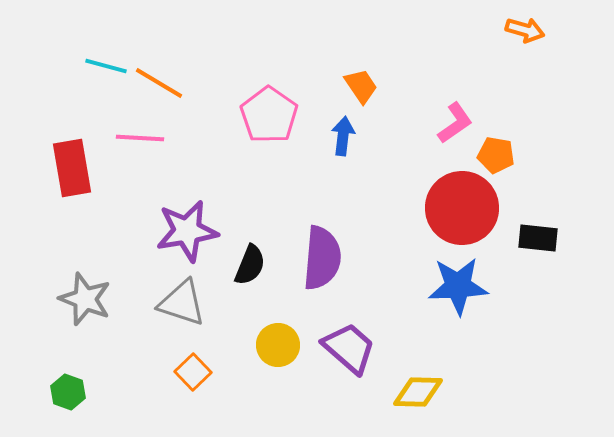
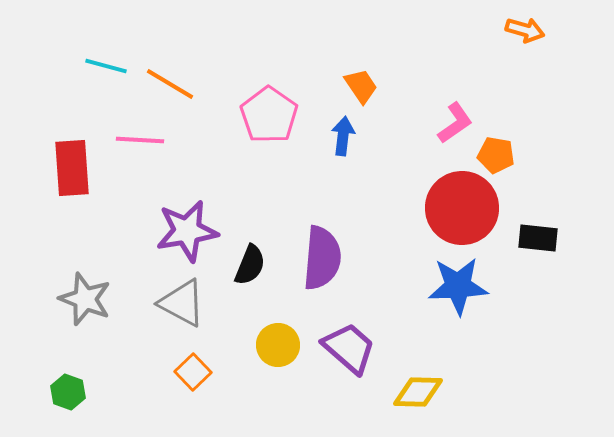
orange line: moved 11 px right, 1 px down
pink line: moved 2 px down
red rectangle: rotated 6 degrees clockwise
gray triangle: rotated 10 degrees clockwise
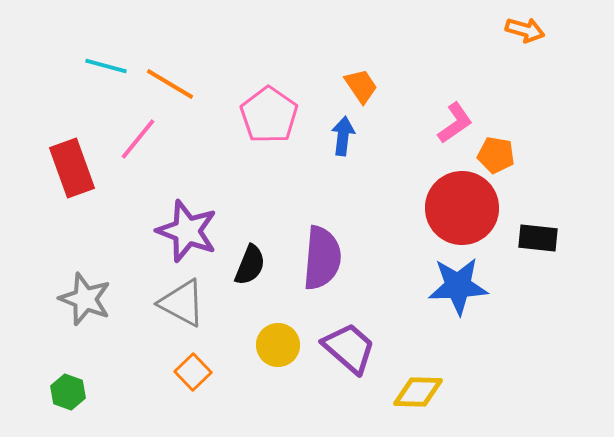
pink line: moved 2 px left, 1 px up; rotated 54 degrees counterclockwise
red rectangle: rotated 16 degrees counterclockwise
purple star: rotated 30 degrees clockwise
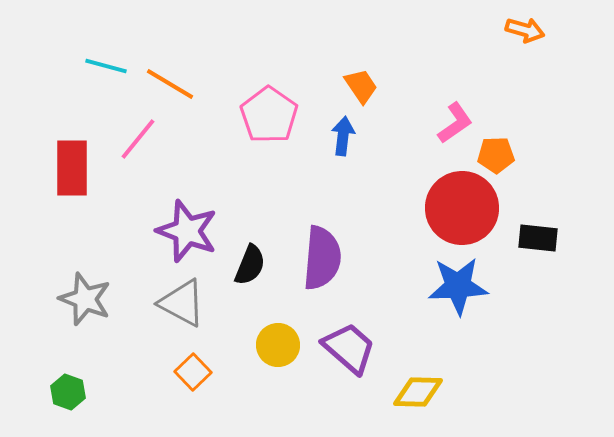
orange pentagon: rotated 12 degrees counterclockwise
red rectangle: rotated 20 degrees clockwise
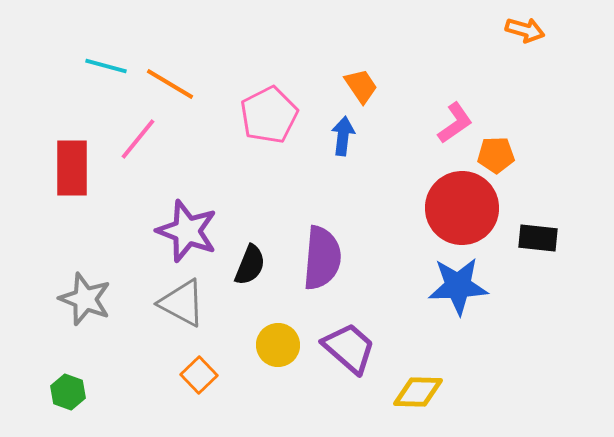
pink pentagon: rotated 10 degrees clockwise
orange square: moved 6 px right, 3 px down
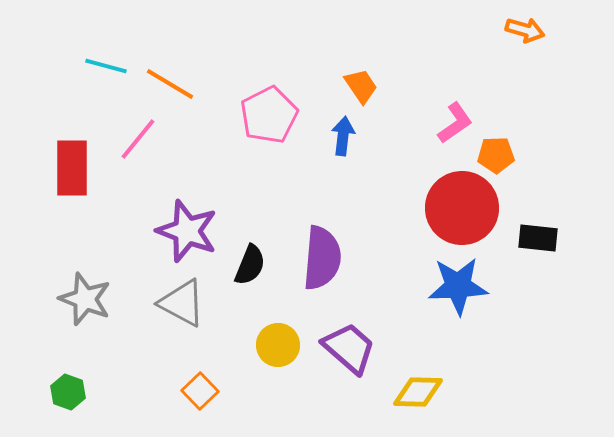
orange square: moved 1 px right, 16 px down
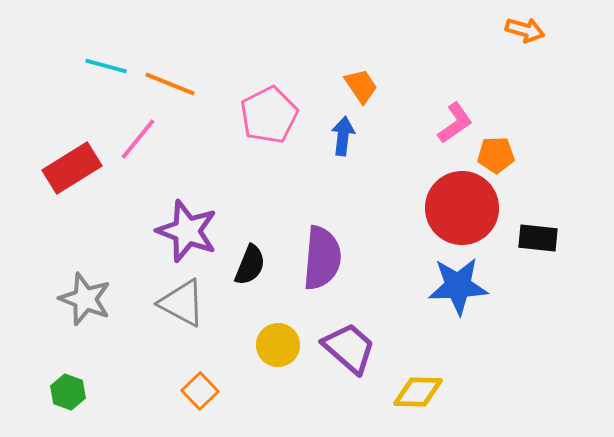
orange line: rotated 9 degrees counterclockwise
red rectangle: rotated 58 degrees clockwise
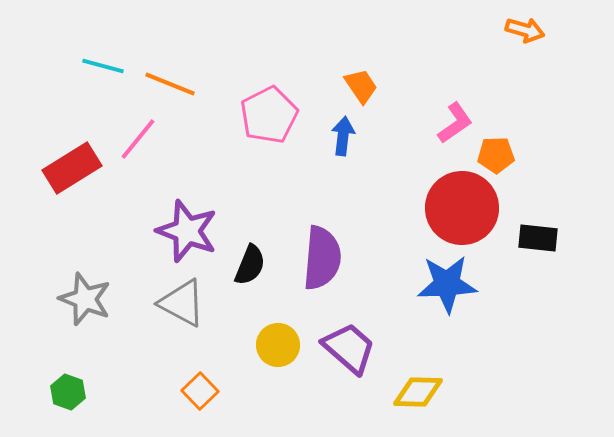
cyan line: moved 3 px left
blue star: moved 11 px left, 2 px up
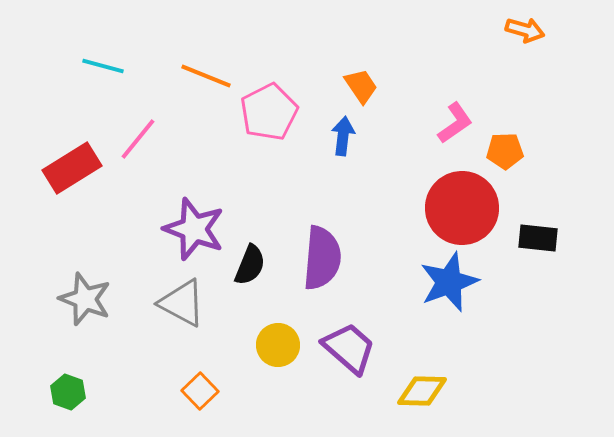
orange line: moved 36 px right, 8 px up
pink pentagon: moved 3 px up
orange pentagon: moved 9 px right, 4 px up
purple star: moved 7 px right, 2 px up
blue star: moved 2 px right, 2 px up; rotated 18 degrees counterclockwise
yellow diamond: moved 4 px right, 1 px up
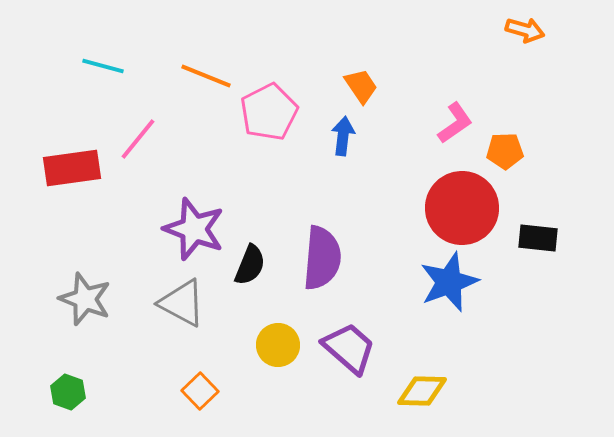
red rectangle: rotated 24 degrees clockwise
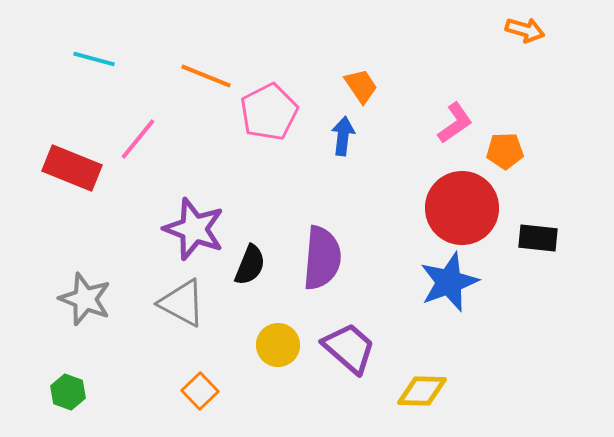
cyan line: moved 9 px left, 7 px up
red rectangle: rotated 30 degrees clockwise
